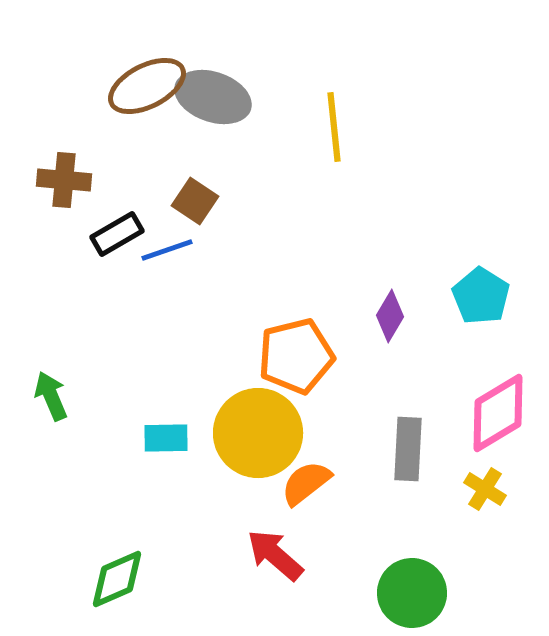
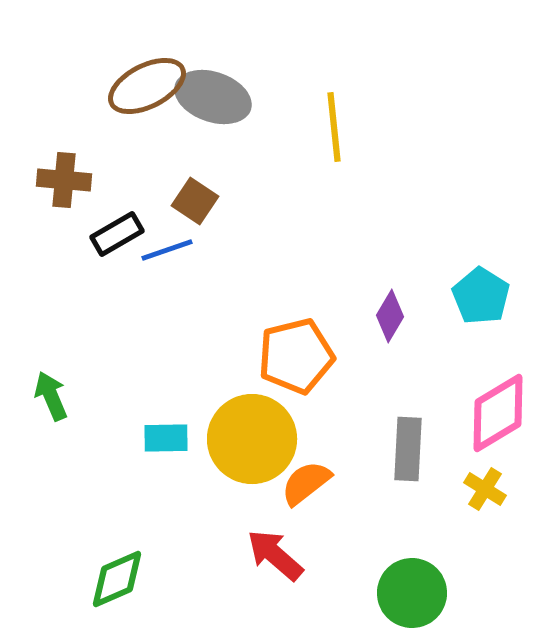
yellow circle: moved 6 px left, 6 px down
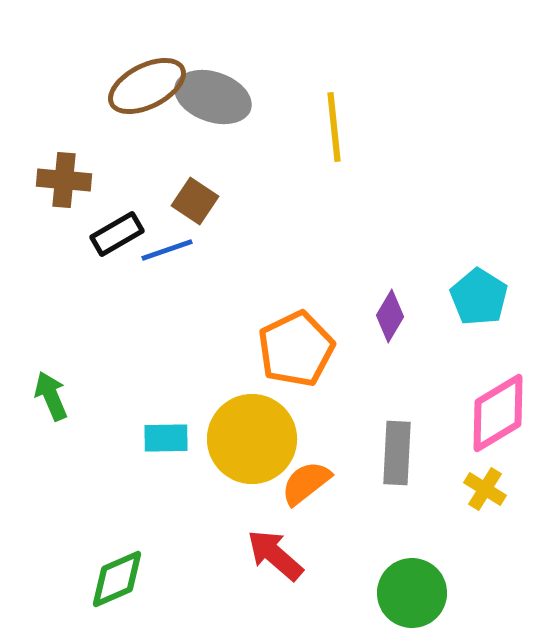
cyan pentagon: moved 2 px left, 1 px down
orange pentagon: moved 7 px up; rotated 12 degrees counterclockwise
gray rectangle: moved 11 px left, 4 px down
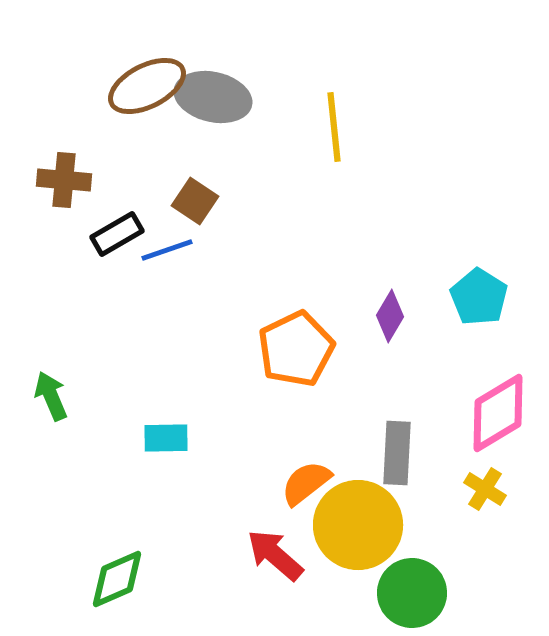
gray ellipse: rotated 6 degrees counterclockwise
yellow circle: moved 106 px right, 86 px down
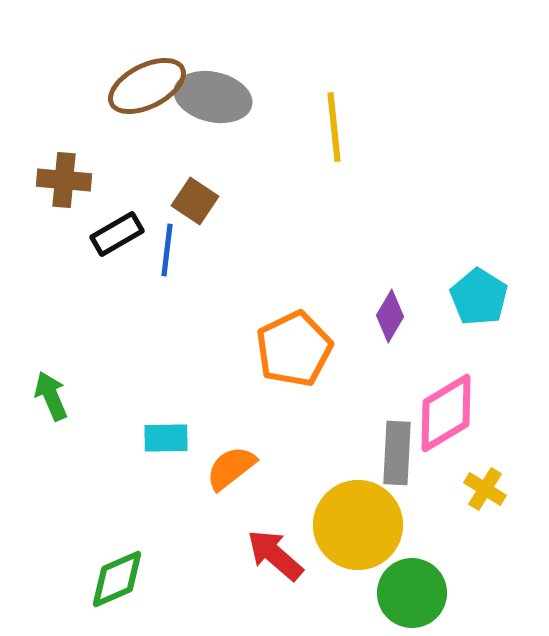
blue line: rotated 64 degrees counterclockwise
orange pentagon: moved 2 px left
pink diamond: moved 52 px left
orange semicircle: moved 75 px left, 15 px up
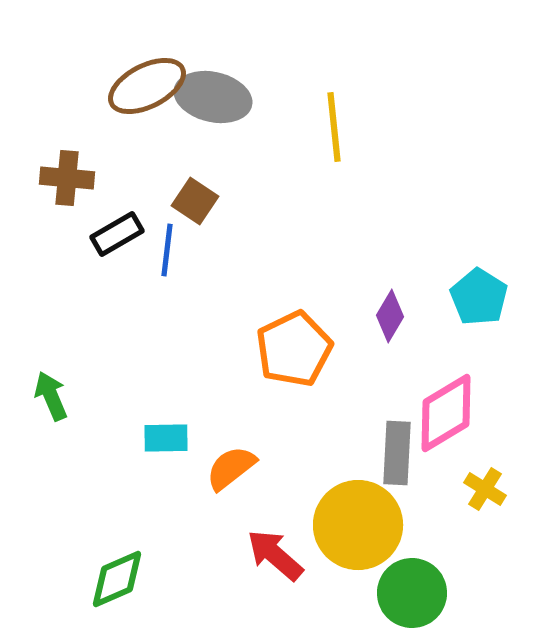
brown cross: moved 3 px right, 2 px up
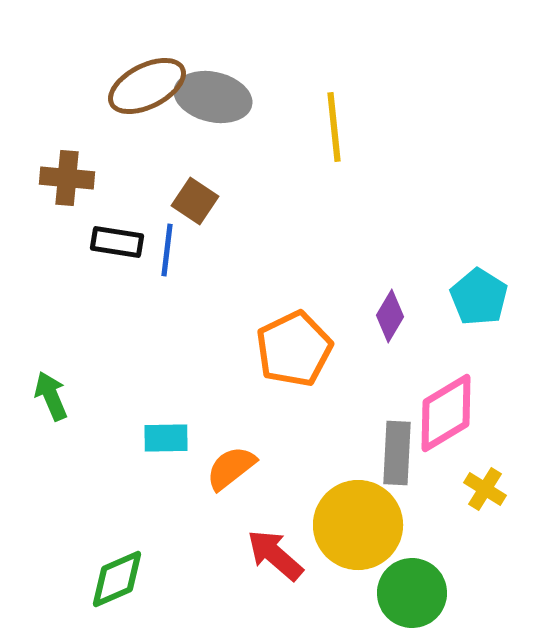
black rectangle: moved 8 px down; rotated 39 degrees clockwise
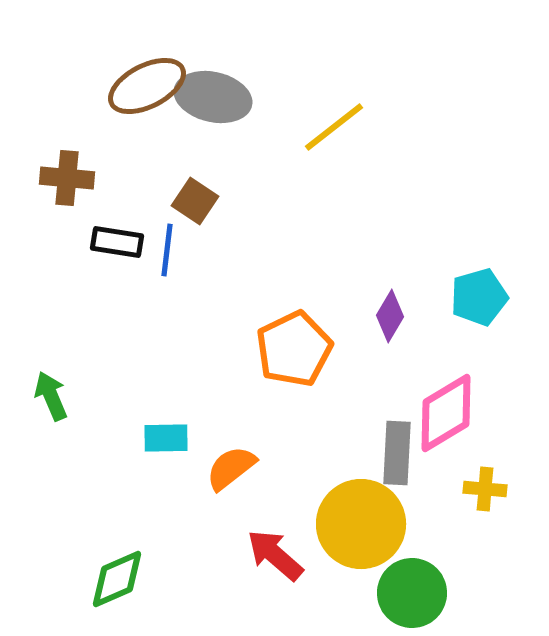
yellow line: rotated 58 degrees clockwise
cyan pentagon: rotated 24 degrees clockwise
yellow cross: rotated 27 degrees counterclockwise
yellow circle: moved 3 px right, 1 px up
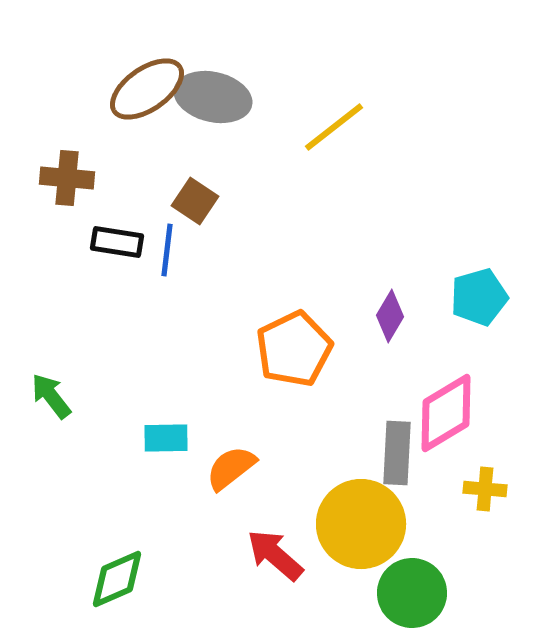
brown ellipse: moved 3 px down; rotated 8 degrees counterclockwise
green arrow: rotated 15 degrees counterclockwise
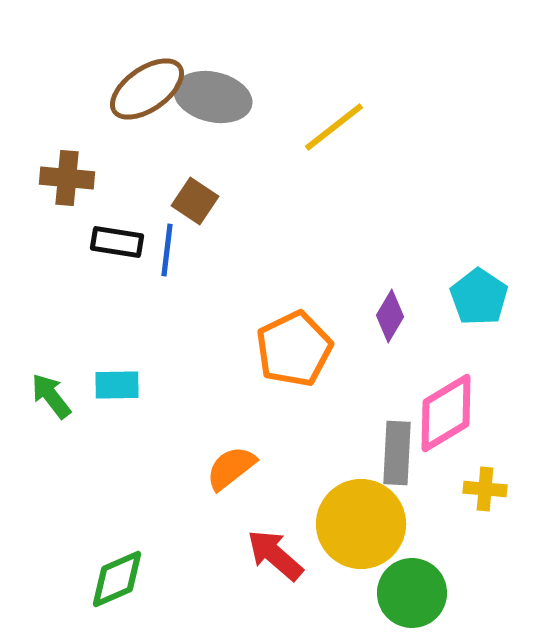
cyan pentagon: rotated 22 degrees counterclockwise
cyan rectangle: moved 49 px left, 53 px up
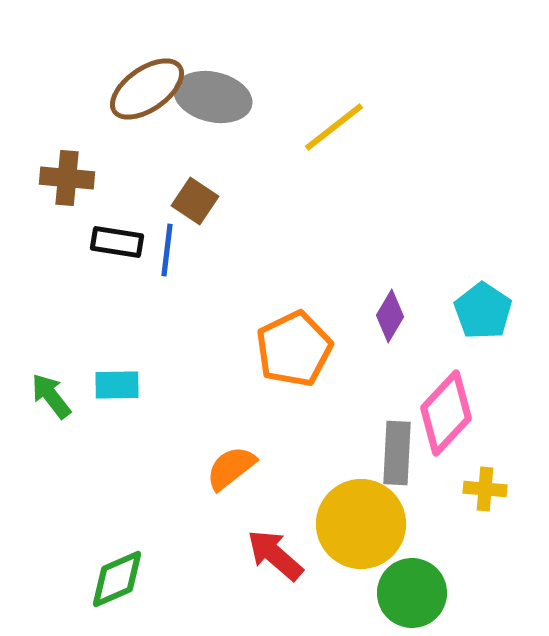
cyan pentagon: moved 4 px right, 14 px down
pink diamond: rotated 16 degrees counterclockwise
